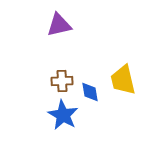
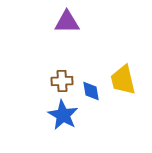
purple triangle: moved 8 px right, 3 px up; rotated 12 degrees clockwise
blue diamond: moved 1 px right, 1 px up
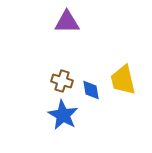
brown cross: rotated 20 degrees clockwise
blue diamond: moved 1 px up
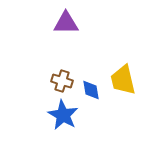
purple triangle: moved 1 px left, 1 px down
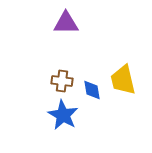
brown cross: rotated 10 degrees counterclockwise
blue diamond: moved 1 px right
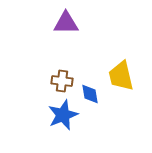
yellow trapezoid: moved 2 px left, 4 px up
blue diamond: moved 2 px left, 4 px down
blue star: rotated 20 degrees clockwise
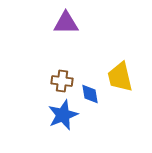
yellow trapezoid: moved 1 px left, 1 px down
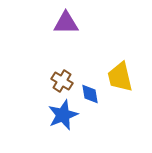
brown cross: rotated 25 degrees clockwise
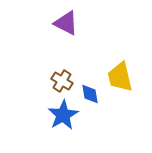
purple triangle: rotated 28 degrees clockwise
blue star: rotated 8 degrees counterclockwise
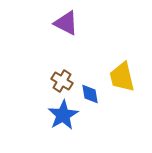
yellow trapezoid: moved 2 px right
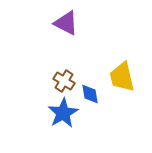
brown cross: moved 2 px right
blue star: moved 2 px up
